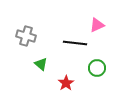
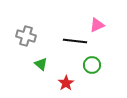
black line: moved 2 px up
green circle: moved 5 px left, 3 px up
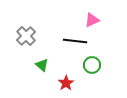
pink triangle: moved 5 px left, 5 px up
gray cross: rotated 30 degrees clockwise
green triangle: moved 1 px right, 1 px down
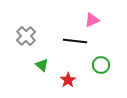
green circle: moved 9 px right
red star: moved 2 px right, 3 px up
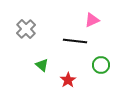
gray cross: moved 7 px up
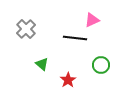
black line: moved 3 px up
green triangle: moved 1 px up
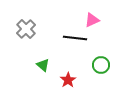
green triangle: moved 1 px right, 1 px down
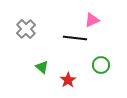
green triangle: moved 1 px left, 2 px down
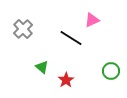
gray cross: moved 3 px left
black line: moved 4 px left; rotated 25 degrees clockwise
green circle: moved 10 px right, 6 px down
red star: moved 2 px left
